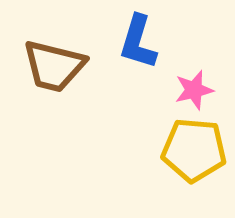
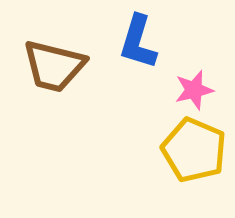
yellow pentagon: rotated 18 degrees clockwise
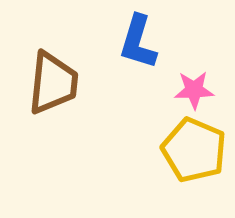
brown trapezoid: moved 1 px left, 17 px down; rotated 98 degrees counterclockwise
pink star: rotated 12 degrees clockwise
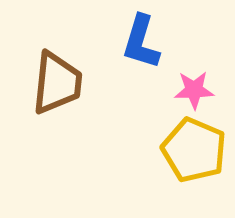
blue L-shape: moved 3 px right
brown trapezoid: moved 4 px right
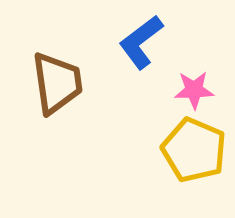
blue L-shape: rotated 36 degrees clockwise
brown trapezoid: rotated 14 degrees counterclockwise
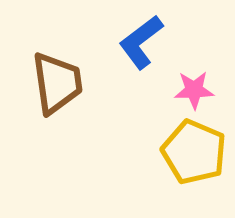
yellow pentagon: moved 2 px down
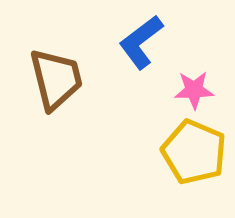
brown trapezoid: moved 1 px left, 4 px up; rotated 6 degrees counterclockwise
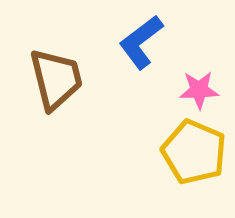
pink star: moved 5 px right
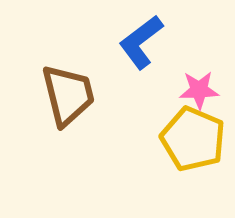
brown trapezoid: moved 12 px right, 16 px down
yellow pentagon: moved 1 px left, 13 px up
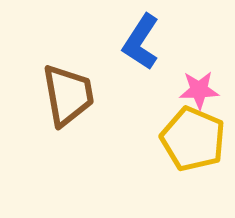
blue L-shape: rotated 20 degrees counterclockwise
brown trapezoid: rotated 4 degrees clockwise
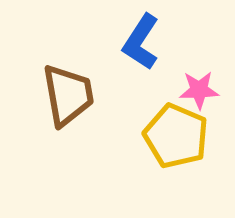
yellow pentagon: moved 17 px left, 3 px up
